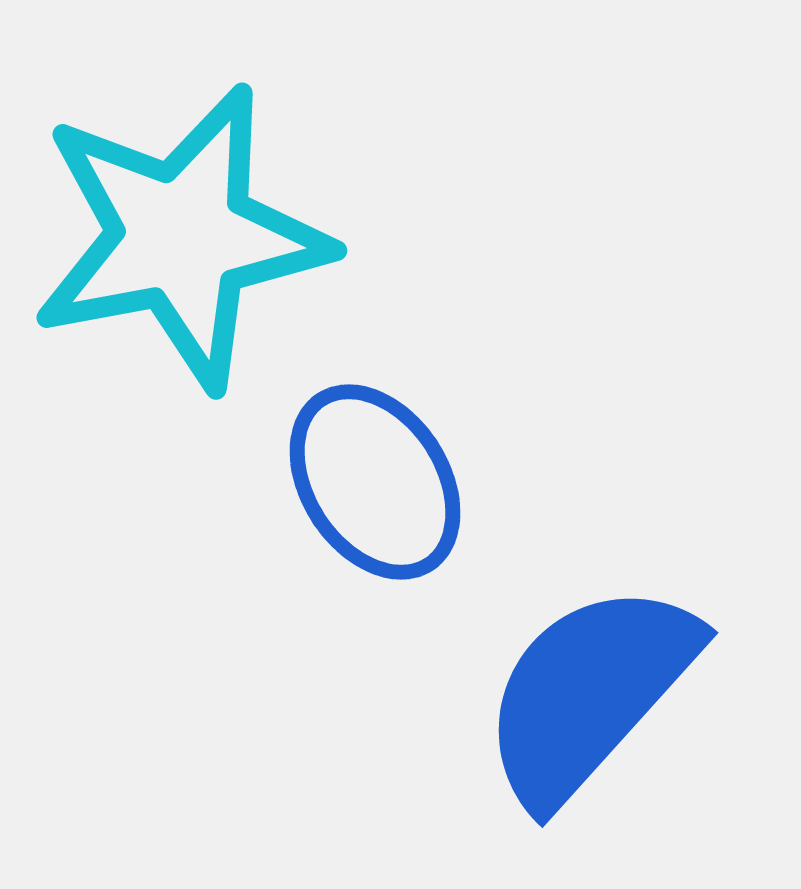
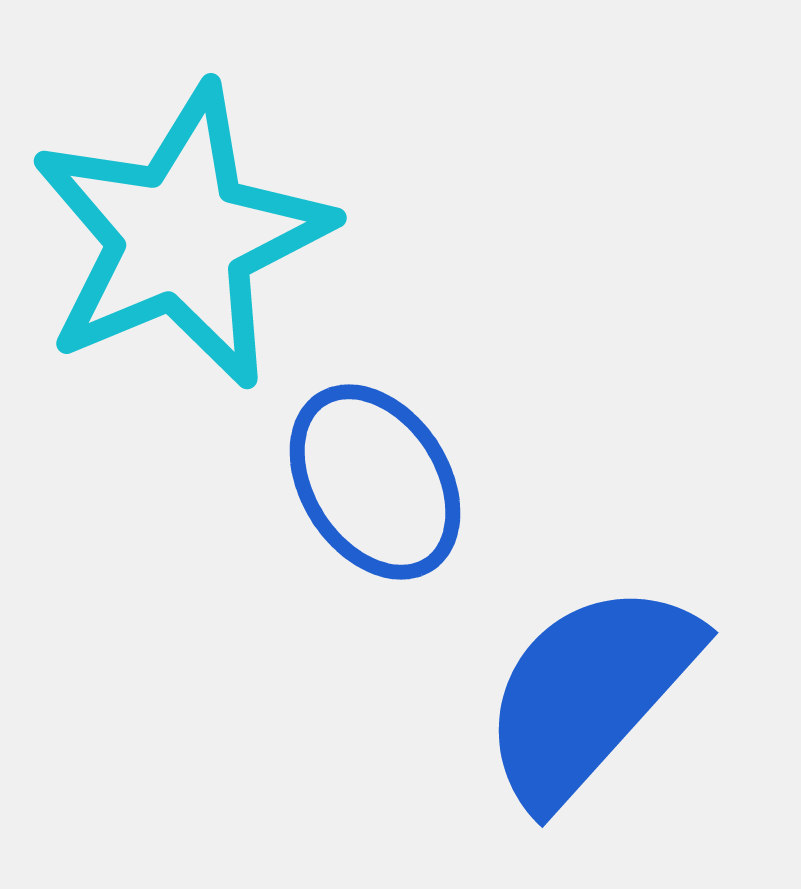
cyan star: rotated 12 degrees counterclockwise
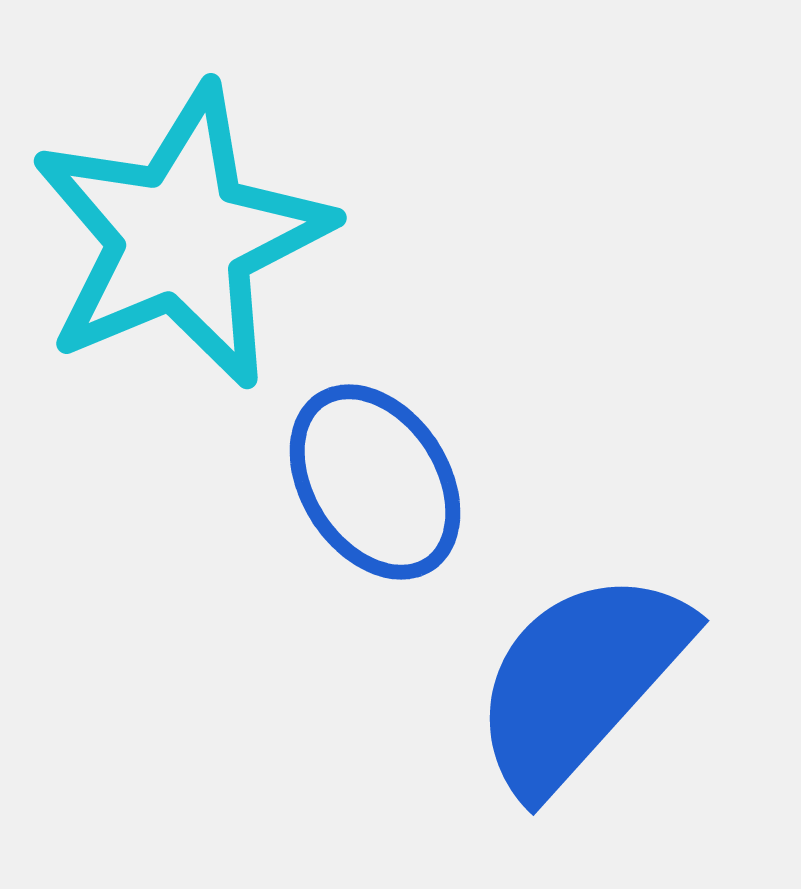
blue semicircle: moved 9 px left, 12 px up
